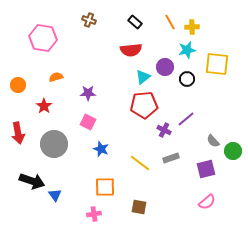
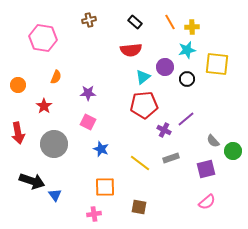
brown cross: rotated 32 degrees counterclockwise
orange semicircle: rotated 128 degrees clockwise
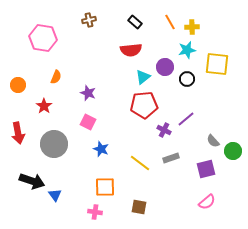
purple star: rotated 21 degrees clockwise
pink cross: moved 1 px right, 2 px up; rotated 16 degrees clockwise
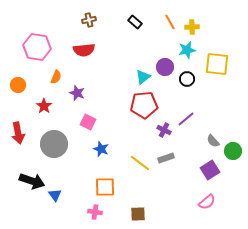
pink hexagon: moved 6 px left, 9 px down
red semicircle: moved 47 px left
purple star: moved 11 px left
gray rectangle: moved 5 px left
purple square: moved 4 px right, 1 px down; rotated 18 degrees counterclockwise
brown square: moved 1 px left, 7 px down; rotated 14 degrees counterclockwise
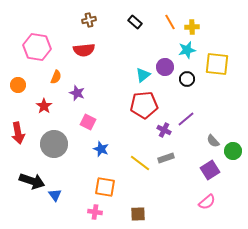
cyan triangle: moved 2 px up
orange square: rotated 10 degrees clockwise
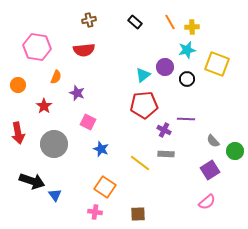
yellow square: rotated 15 degrees clockwise
purple line: rotated 42 degrees clockwise
green circle: moved 2 px right
gray rectangle: moved 4 px up; rotated 21 degrees clockwise
orange square: rotated 25 degrees clockwise
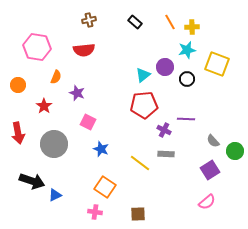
blue triangle: rotated 40 degrees clockwise
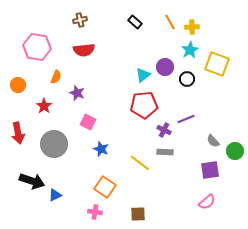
brown cross: moved 9 px left
cyan star: moved 3 px right; rotated 18 degrees counterclockwise
purple line: rotated 24 degrees counterclockwise
gray rectangle: moved 1 px left, 2 px up
purple square: rotated 24 degrees clockwise
